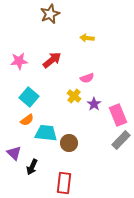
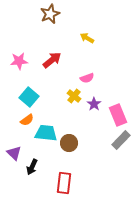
yellow arrow: rotated 24 degrees clockwise
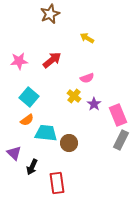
gray rectangle: rotated 18 degrees counterclockwise
red rectangle: moved 7 px left; rotated 15 degrees counterclockwise
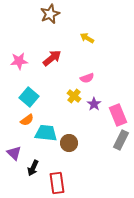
red arrow: moved 2 px up
black arrow: moved 1 px right, 1 px down
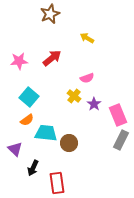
purple triangle: moved 1 px right, 4 px up
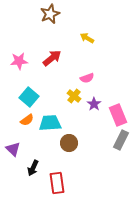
cyan trapezoid: moved 4 px right, 10 px up; rotated 10 degrees counterclockwise
purple triangle: moved 2 px left
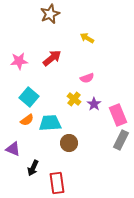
yellow cross: moved 3 px down
purple triangle: rotated 21 degrees counterclockwise
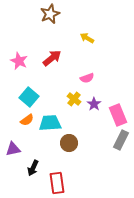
pink star: rotated 30 degrees clockwise
purple triangle: rotated 35 degrees counterclockwise
